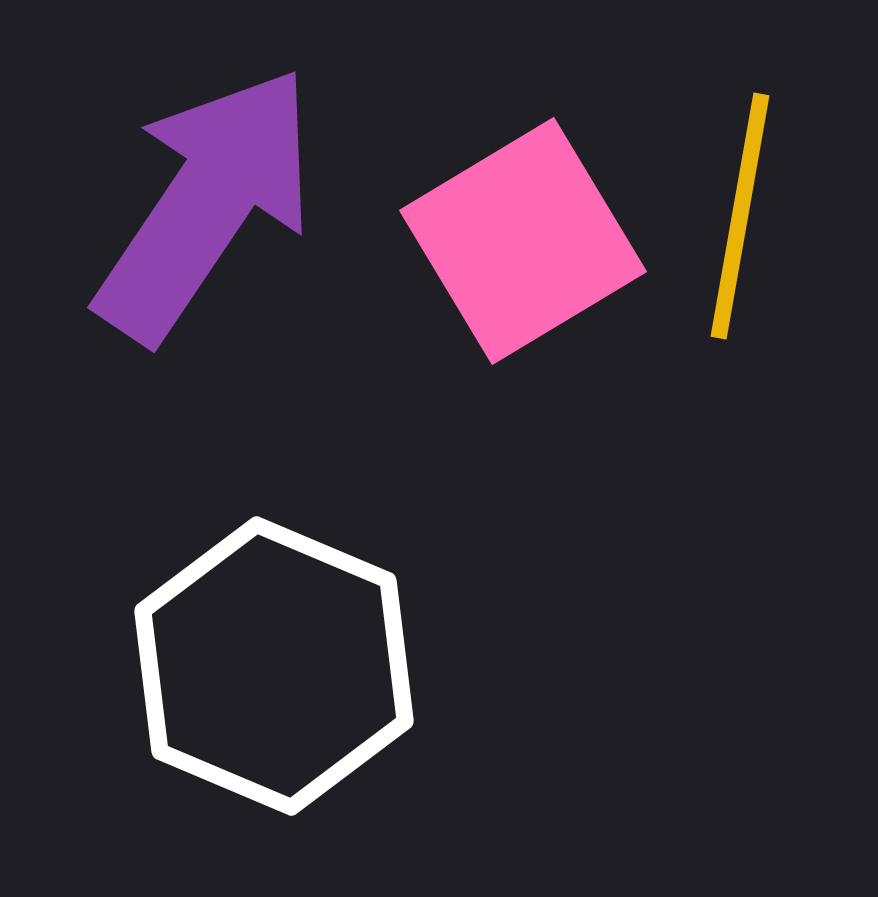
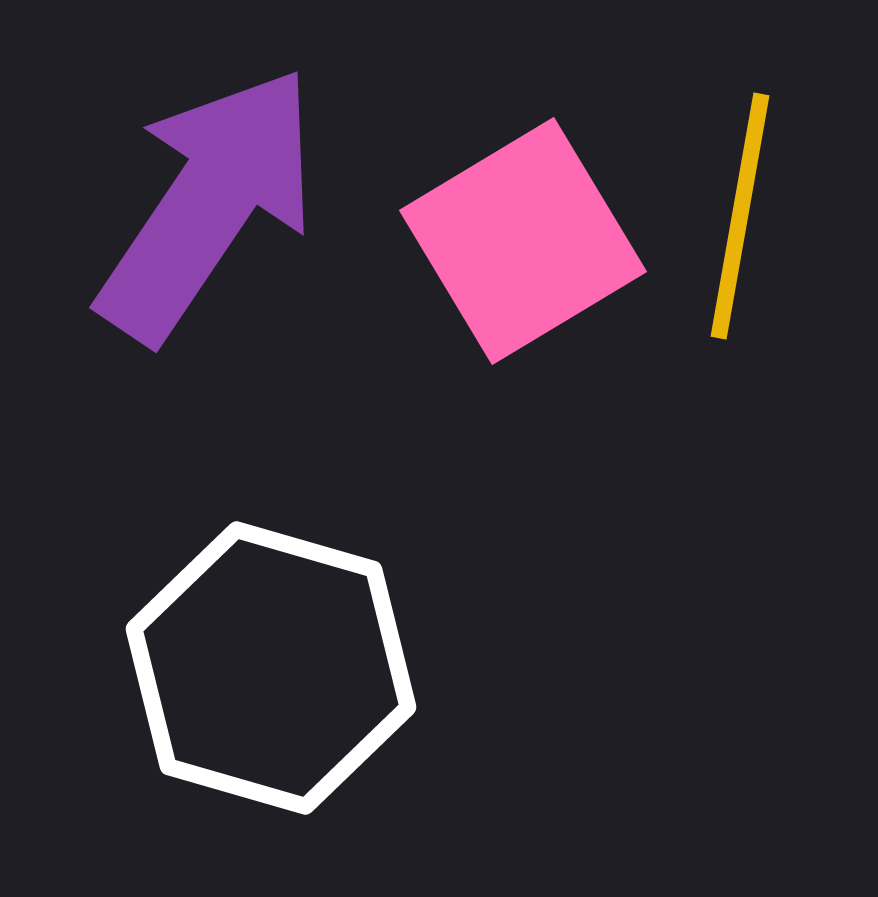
purple arrow: moved 2 px right
white hexagon: moved 3 px left, 2 px down; rotated 7 degrees counterclockwise
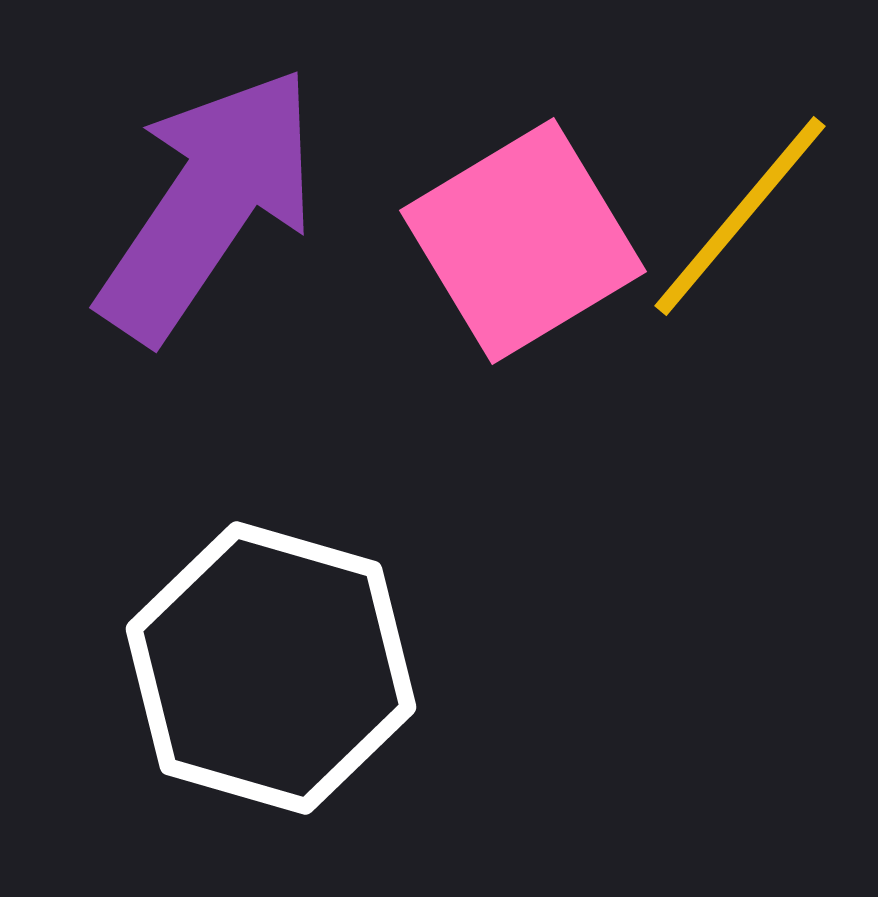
yellow line: rotated 30 degrees clockwise
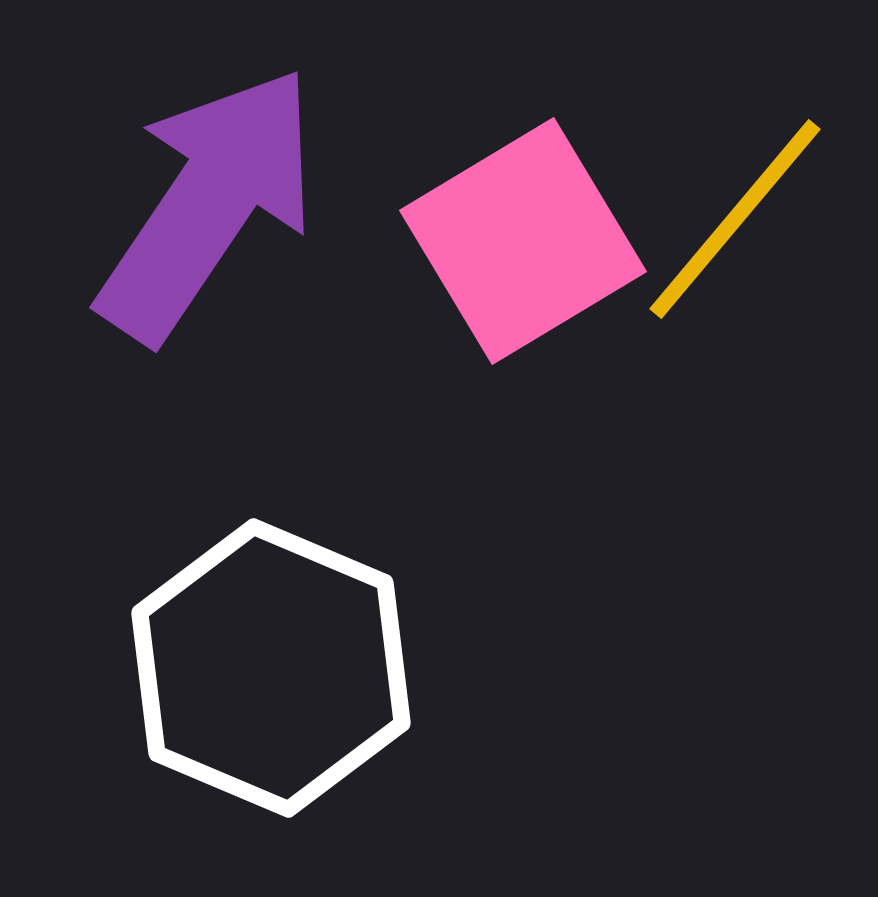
yellow line: moved 5 px left, 3 px down
white hexagon: rotated 7 degrees clockwise
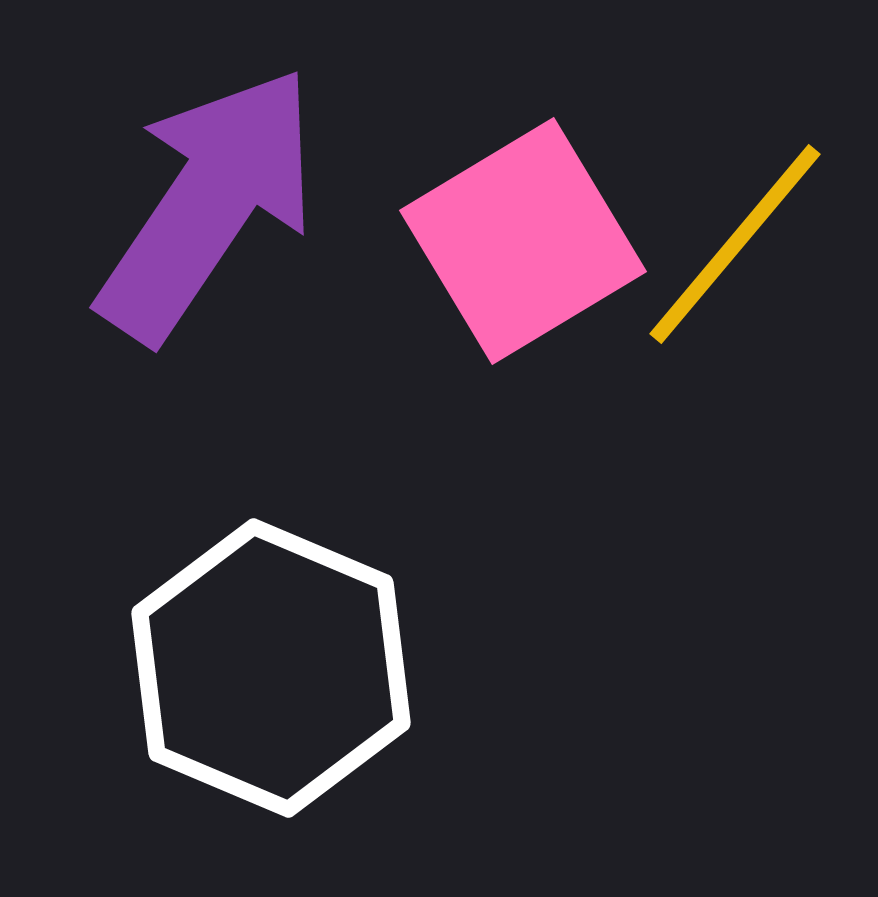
yellow line: moved 25 px down
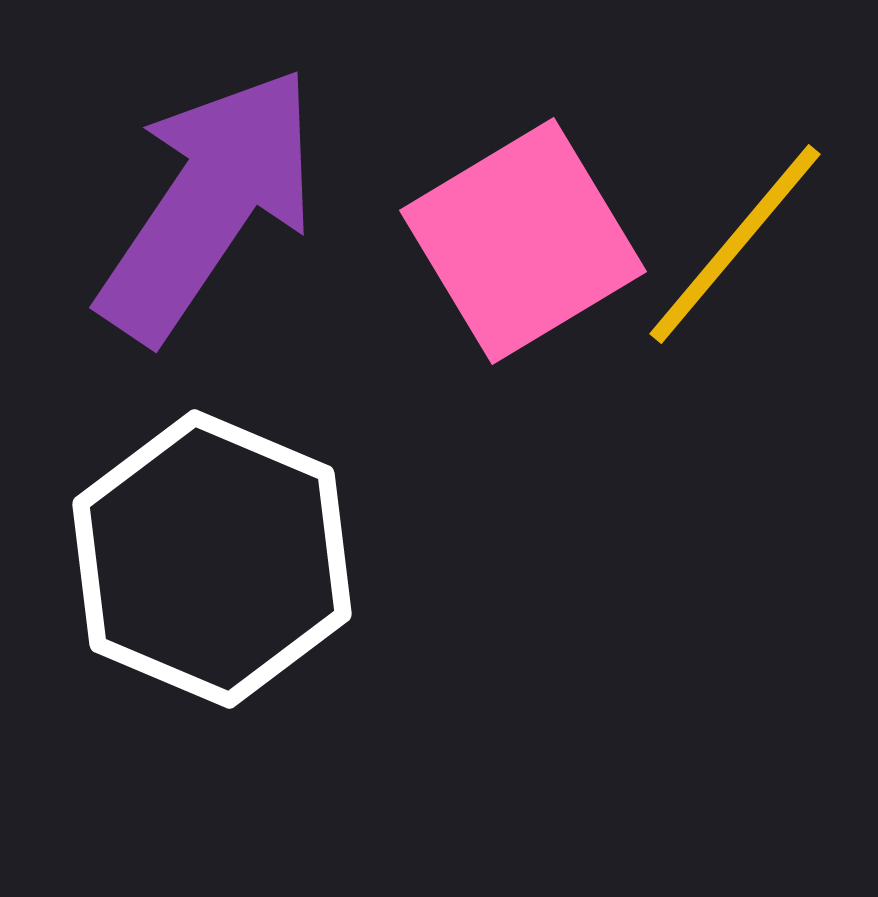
white hexagon: moved 59 px left, 109 px up
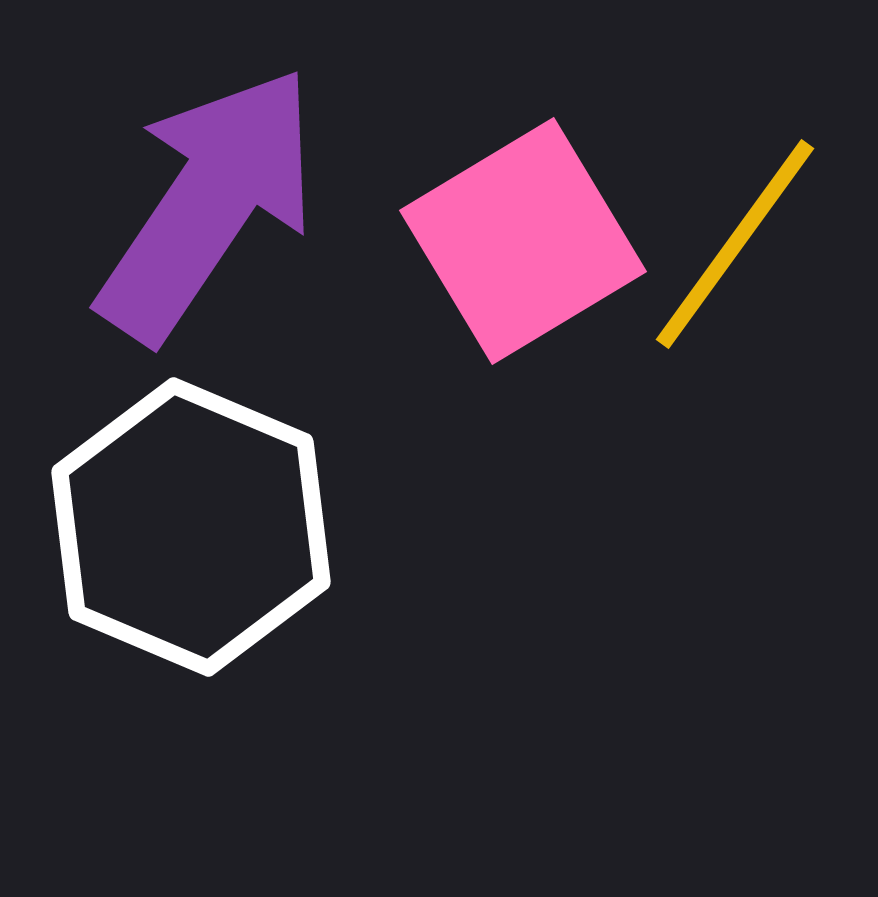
yellow line: rotated 4 degrees counterclockwise
white hexagon: moved 21 px left, 32 px up
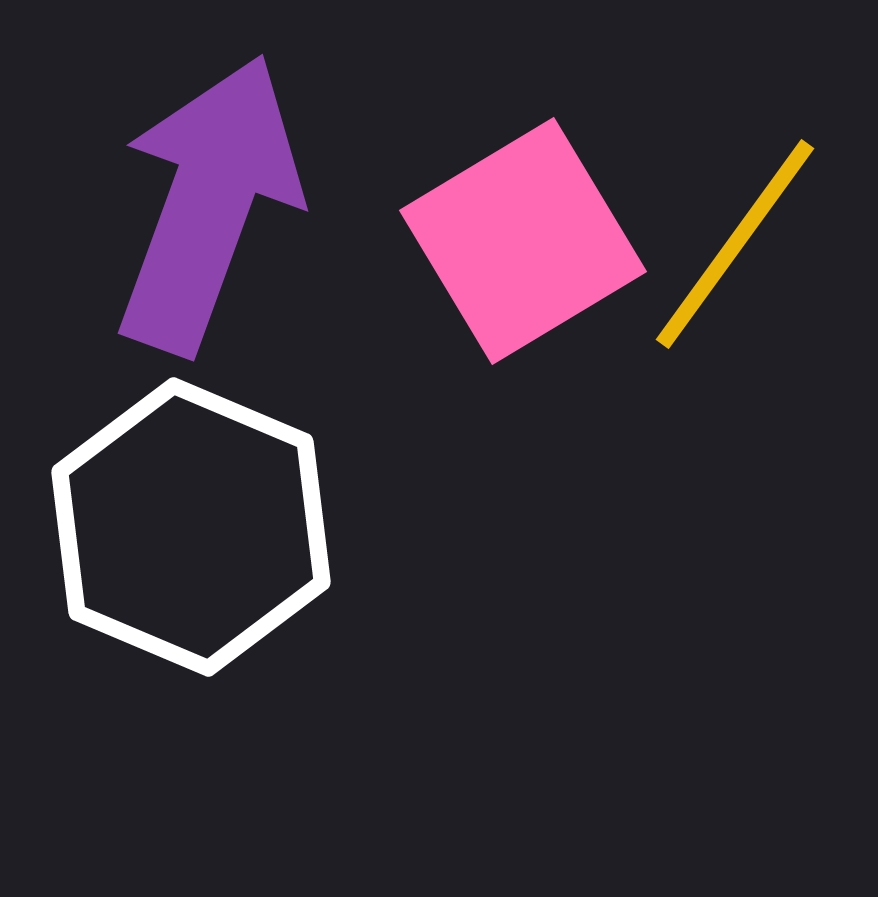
purple arrow: rotated 14 degrees counterclockwise
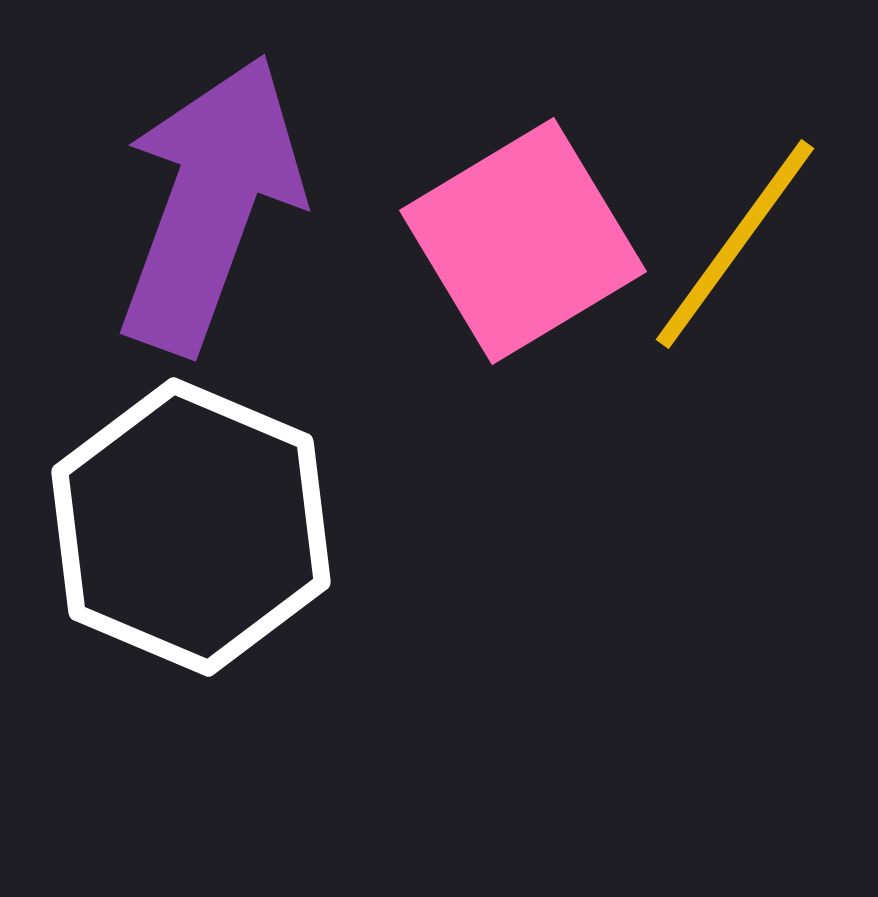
purple arrow: moved 2 px right
